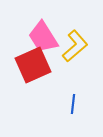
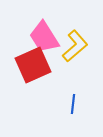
pink trapezoid: moved 1 px right
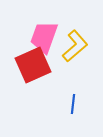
pink trapezoid: rotated 52 degrees clockwise
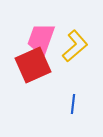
pink trapezoid: moved 3 px left, 2 px down
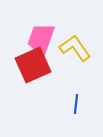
yellow L-shape: moved 2 px down; rotated 84 degrees counterclockwise
blue line: moved 3 px right
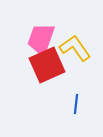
red square: moved 14 px right
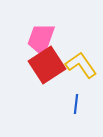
yellow L-shape: moved 6 px right, 17 px down
red square: rotated 9 degrees counterclockwise
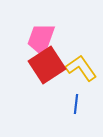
yellow L-shape: moved 3 px down
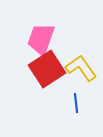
red square: moved 4 px down
blue line: moved 1 px up; rotated 12 degrees counterclockwise
